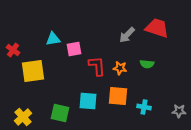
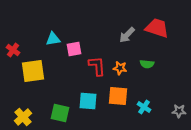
cyan cross: rotated 24 degrees clockwise
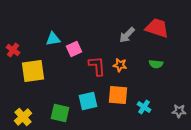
pink square: rotated 14 degrees counterclockwise
green semicircle: moved 9 px right
orange star: moved 3 px up
orange square: moved 1 px up
cyan square: rotated 18 degrees counterclockwise
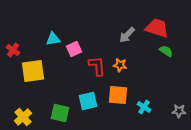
green semicircle: moved 10 px right, 13 px up; rotated 152 degrees counterclockwise
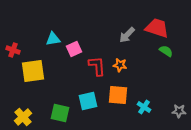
red cross: rotated 16 degrees counterclockwise
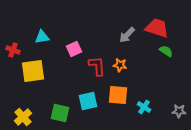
cyan triangle: moved 11 px left, 2 px up
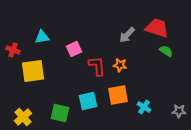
orange square: rotated 15 degrees counterclockwise
